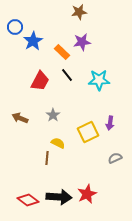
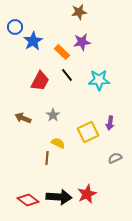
brown arrow: moved 3 px right
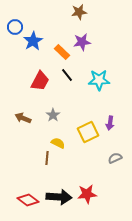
red star: rotated 18 degrees clockwise
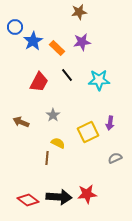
orange rectangle: moved 5 px left, 4 px up
red trapezoid: moved 1 px left, 1 px down
brown arrow: moved 2 px left, 4 px down
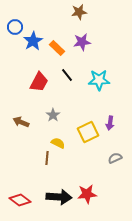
red diamond: moved 8 px left
